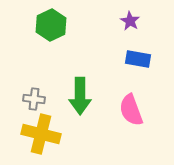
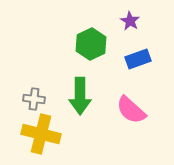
green hexagon: moved 40 px right, 19 px down
blue rectangle: rotated 30 degrees counterclockwise
pink semicircle: rotated 28 degrees counterclockwise
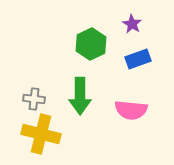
purple star: moved 2 px right, 3 px down
pink semicircle: rotated 36 degrees counterclockwise
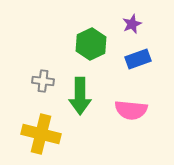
purple star: rotated 18 degrees clockwise
gray cross: moved 9 px right, 18 px up
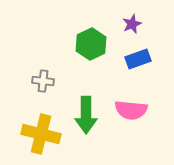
green arrow: moved 6 px right, 19 px down
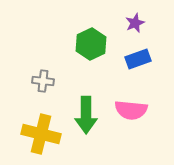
purple star: moved 3 px right, 1 px up
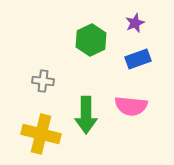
green hexagon: moved 4 px up
pink semicircle: moved 4 px up
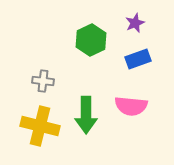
yellow cross: moved 1 px left, 8 px up
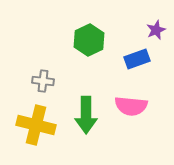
purple star: moved 21 px right, 7 px down
green hexagon: moved 2 px left
blue rectangle: moved 1 px left
yellow cross: moved 4 px left, 1 px up
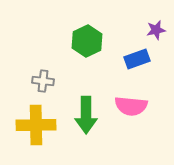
purple star: rotated 12 degrees clockwise
green hexagon: moved 2 px left, 1 px down
yellow cross: rotated 15 degrees counterclockwise
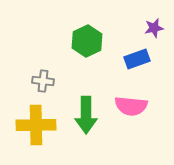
purple star: moved 2 px left, 2 px up
